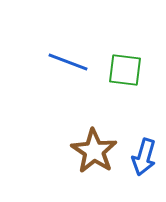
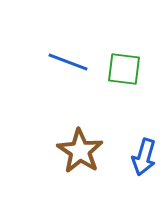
green square: moved 1 px left, 1 px up
brown star: moved 14 px left
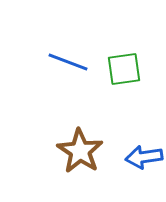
green square: rotated 15 degrees counterclockwise
blue arrow: rotated 66 degrees clockwise
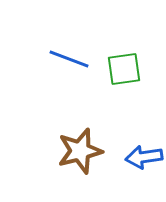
blue line: moved 1 px right, 3 px up
brown star: rotated 24 degrees clockwise
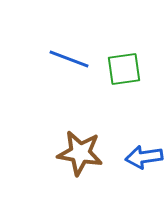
brown star: moved 2 px down; rotated 24 degrees clockwise
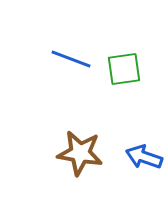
blue line: moved 2 px right
blue arrow: rotated 27 degrees clockwise
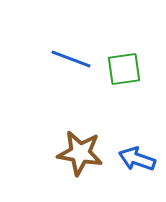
blue arrow: moved 7 px left, 2 px down
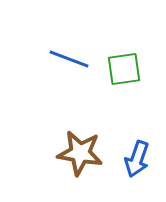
blue line: moved 2 px left
blue arrow: rotated 90 degrees counterclockwise
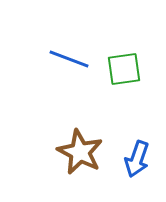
brown star: moved 1 px up; rotated 18 degrees clockwise
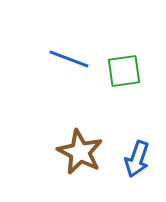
green square: moved 2 px down
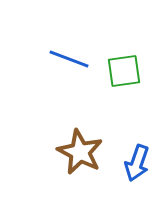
blue arrow: moved 4 px down
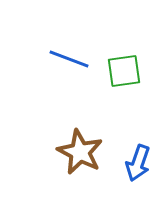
blue arrow: moved 1 px right
